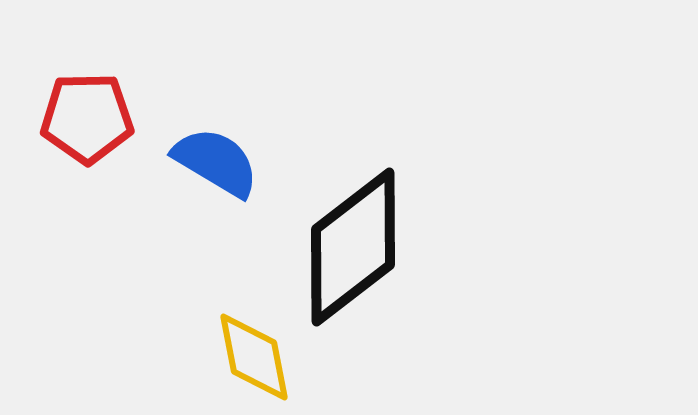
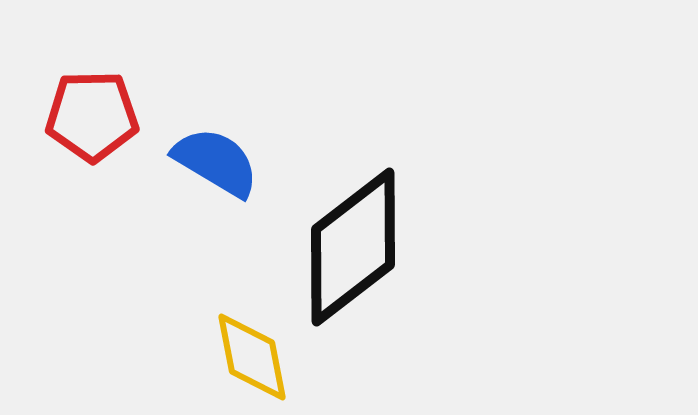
red pentagon: moved 5 px right, 2 px up
yellow diamond: moved 2 px left
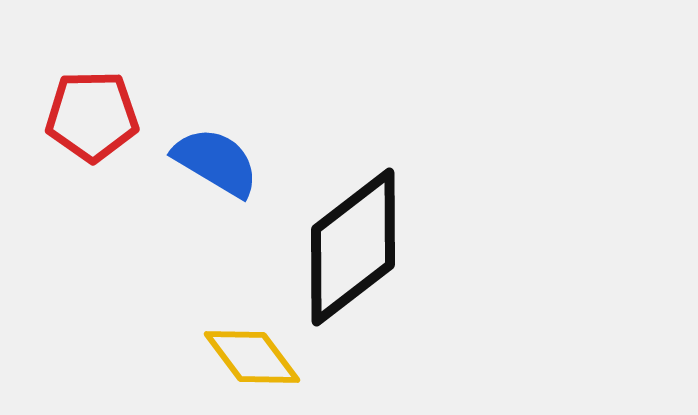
yellow diamond: rotated 26 degrees counterclockwise
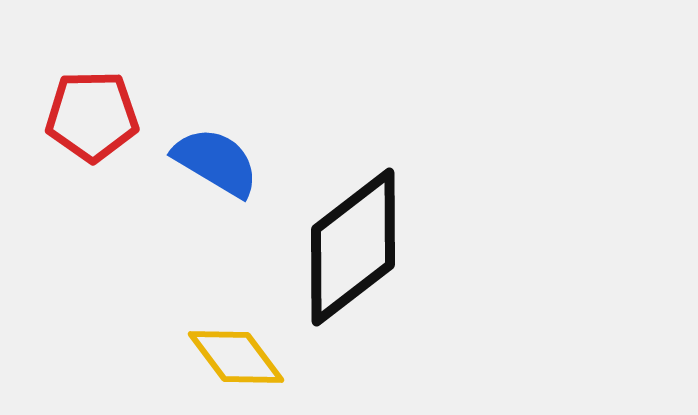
yellow diamond: moved 16 px left
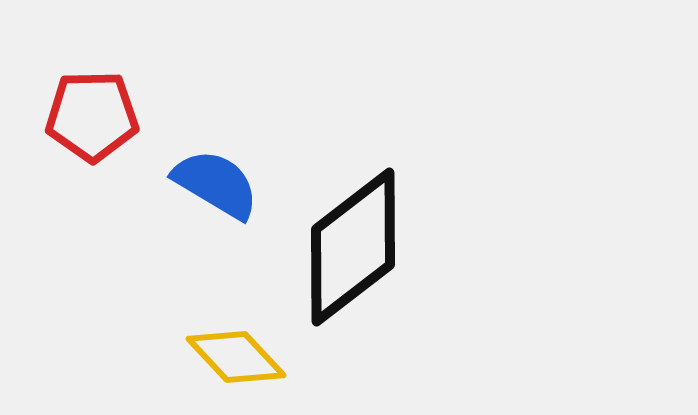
blue semicircle: moved 22 px down
yellow diamond: rotated 6 degrees counterclockwise
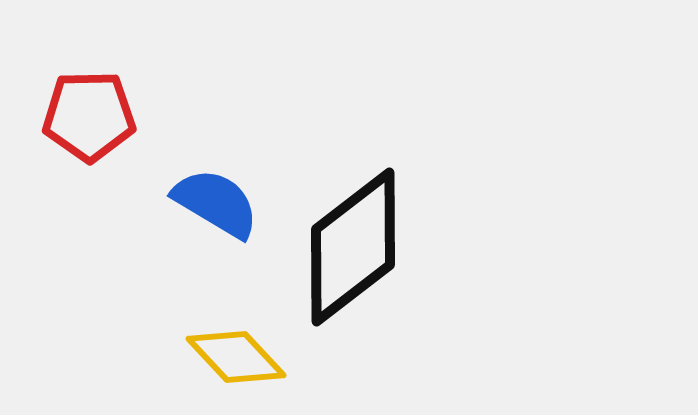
red pentagon: moved 3 px left
blue semicircle: moved 19 px down
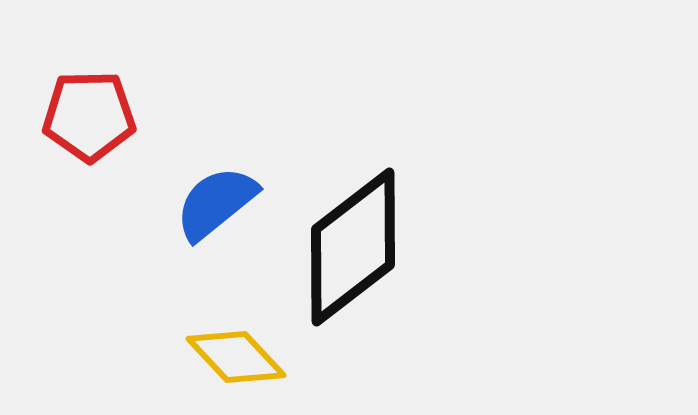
blue semicircle: rotated 70 degrees counterclockwise
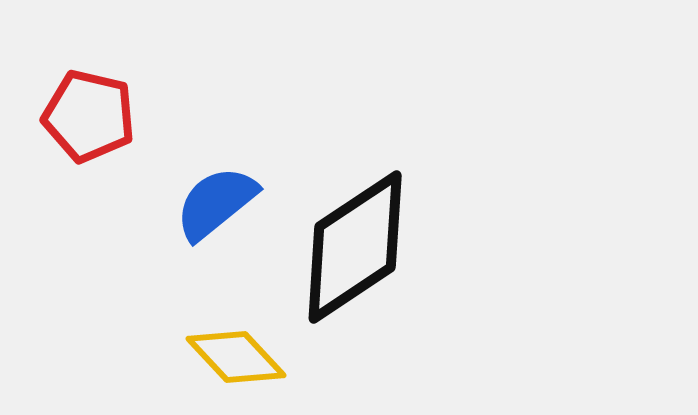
red pentagon: rotated 14 degrees clockwise
black diamond: moved 2 px right; rotated 4 degrees clockwise
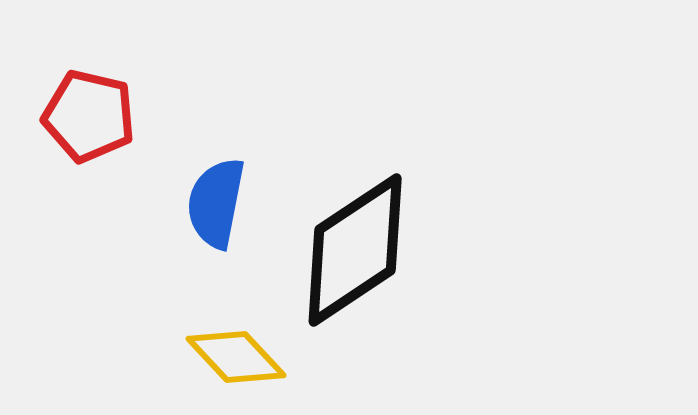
blue semicircle: rotated 40 degrees counterclockwise
black diamond: moved 3 px down
